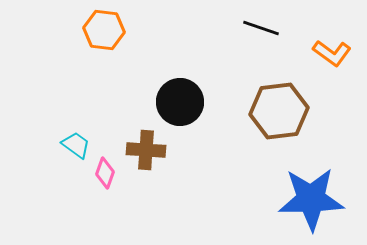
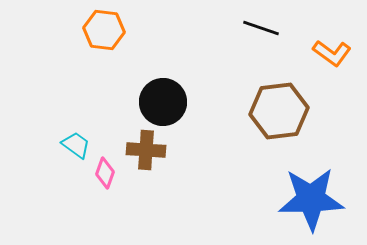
black circle: moved 17 px left
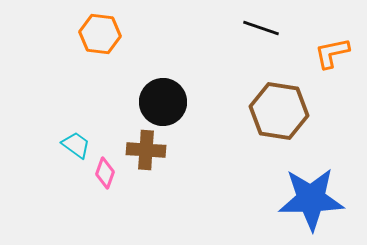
orange hexagon: moved 4 px left, 4 px down
orange L-shape: rotated 132 degrees clockwise
brown hexagon: rotated 16 degrees clockwise
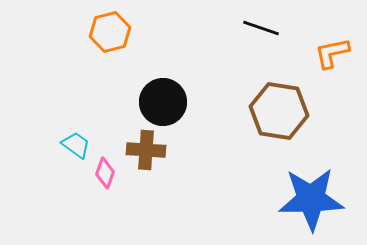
orange hexagon: moved 10 px right, 2 px up; rotated 21 degrees counterclockwise
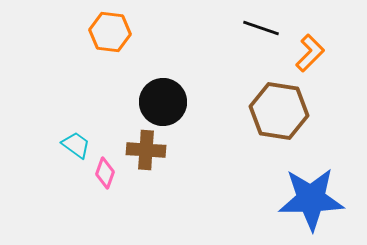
orange hexagon: rotated 21 degrees clockwise
orange L-shape: moved 22 px left; rotated 147 degrees clockwise
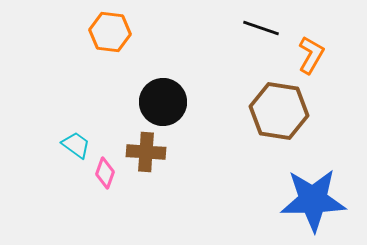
orange L-shape: moved 1 px right, 2 px down; rotated 15 degrees counterclockwise
brown cross: moved 2 px down
blue star: moved 2 px right, 1 px down
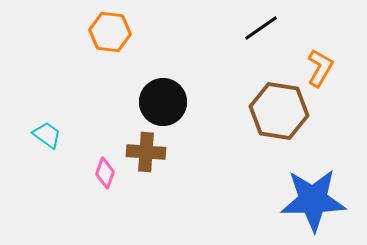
black line: rotated 54 degrees counterclockwise
orange L-shape: moved 9 px right, 13 px down
cyan trapezoid: moved 29 px left, 10 px up
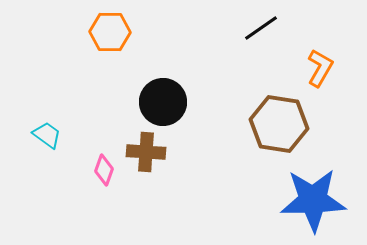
orange hexagon: rotated 6 degrees counterclockwise
brown hexagon: moved 13 px down
pink diamond: moved 1 px left, 3 px up
